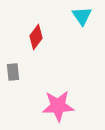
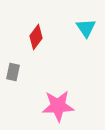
cyan triangle: moved 4 px right, 12 px down
gray rectangle: rotated 18 degrees clockwise
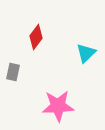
cyan triangle: moved 25 px down; rotated 20 degrees clockwise
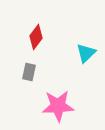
gray rectangle: moved 16 px right
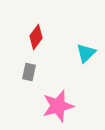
pink star: rotated 12 degrees counterclockwise
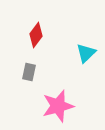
red diamond: moved 2 px up
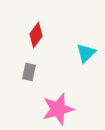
pink star: moved 3 px down
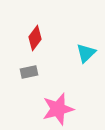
red diamond: moved 1 px left, 3 px down
gray rectangle: rotated 66 degrees clockwise
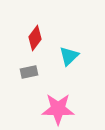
cyan triangle: moved 17 px left, 3 px down
pink star: rotated 16 degrees clockwise
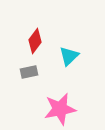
red diamond: moved 3 px down
pink star: moved 2 px right; rotated 12 degrees counterclockwise
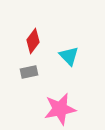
red diamond: moved 2 px left
cyan triangle: rotated 30 degrees counterclockwise
